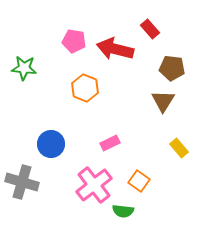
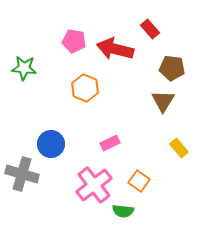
gray cross: moved 8 px up
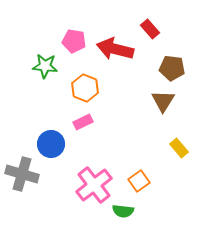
green star: moved 21 px right, 2 px up
pink rectangle: moved 27 px left, 21 px up
orange square: rotated 20 degrees clockwise
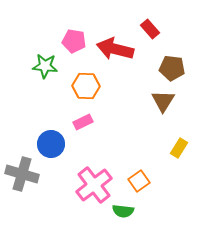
orange hexagon: moved 1 px right, 2 px up; rotated 20 degrees counterclockwise
yellow rectangle: rotated 72 degrees clockwise
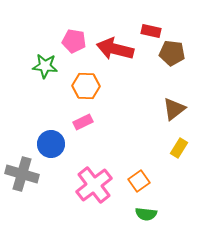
red rectangle: moved 1 px right, 2 px down; rotated 36 degrees counterclockwise
brown pentagon: moved 15 px up
brown triangle: moved 11 px right, 8 px down; rotated 20 degrees clockwise
green semicircle: moved 23 px right, 3 px down
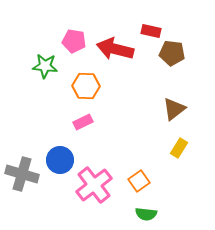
blue circle: moved 9 px right, 16 px down
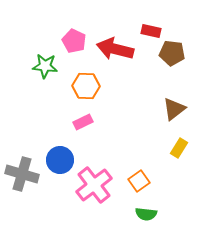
pink pentagon: rotated 15 degrees clockwise
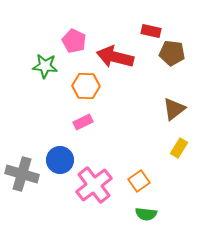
red arrow: moved 8 px down
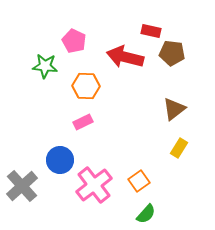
red arrow: moved 10 px right
gray cross: moved 12 px down; rotated 32 degrees clockwise
green semicircle: rotated 55 degrees counterclockwise
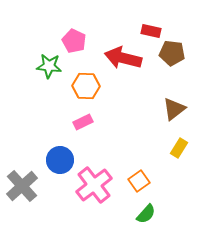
red arrow: moved 2 px left, 1 px down
green star: moved 4 px right
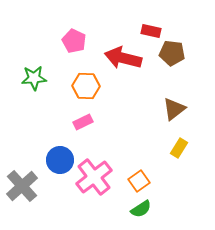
green star: moved 15 px left, 12 px down; rotated 10 degrees counterclockwise
pink cross: moved 8 px up
green semicircle: moved 5 px left, 5 px up; rotated 15 degrees clockwise
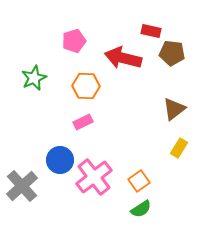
pink pentagon: rotated 30 degrees clockwise
green star: rotated 20 degrees counterclockwise
